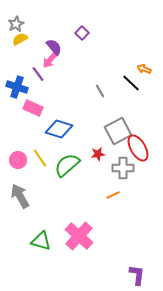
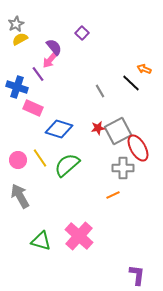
red star: moved 26 px up
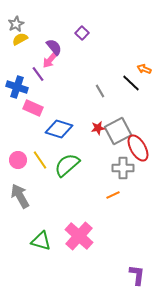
yellow line: moved 2 px down
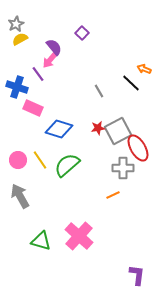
gray line: moved 1 px left
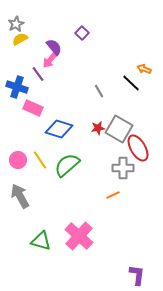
gray square: moved 1 px right, 2 px up; rotated 32 degrees counterclockwise
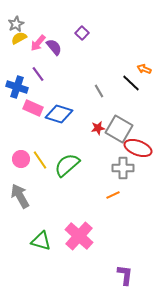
yellow semicircle: moved 1 px left, 1 px up
pink arrow: moved 12 px left, 17 px up
blue diamond: moved 15 px up
red ellipse: rotated 40 degrees counterclockwise
pink circle: moved 3 px right, 1 px up
purple L-shape: moved 12 px left
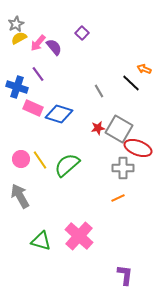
orange line: moved 5 px right, 3 px down
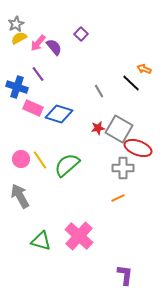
purple square: moved 1 px left, 1 px down
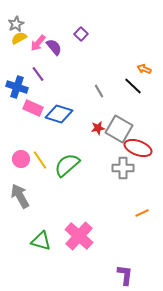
black line: moved 2 px right, 3 px down
orange line: moved 24 px right, 15 px down
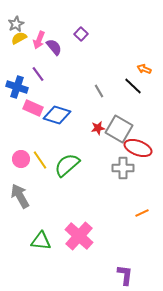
pink arrow: moved 1 px right, 3 px up; rotated 18 degrees counterclockwise
blue diamond: moved 2 px left, 1 px down
green triangle: rotated 10 degrees counterclockwise
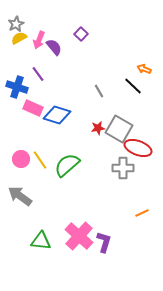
gray arrow: rotated 25 degrees counterclockwise
purple L-shape: moved 21 px left, 33 px up; rotated 10 degrees clockwise
